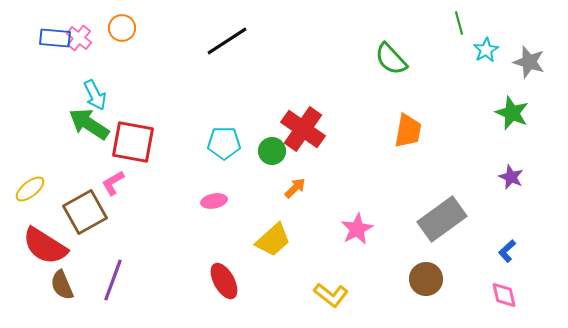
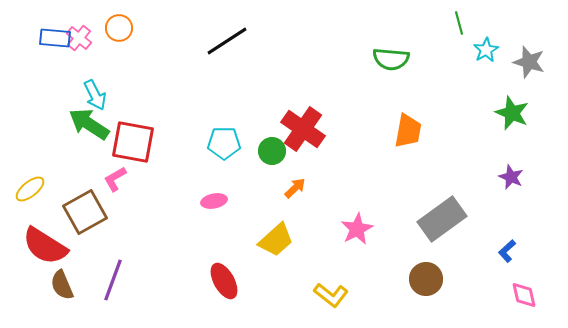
orange circle: moved 3 px left
green semicircle: rotated 42 degrees counterclockwise
pink L-shape: moved 2 px right, 4 px up
yellow trapezoid: moved 3 px right
pink diamond: moved 20 px right
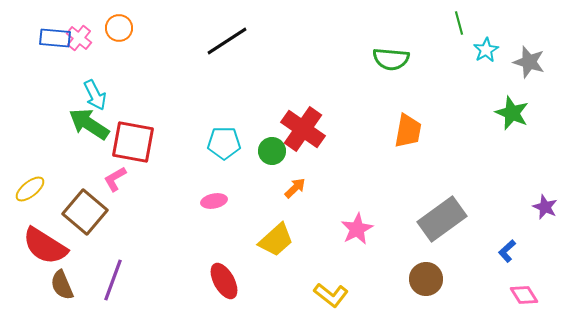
purple star: moved 34 px right, 30 px down
brown square: rotated 21 degrees counterclockwise
pink diamond: rotated 20 degrees counterclockwise
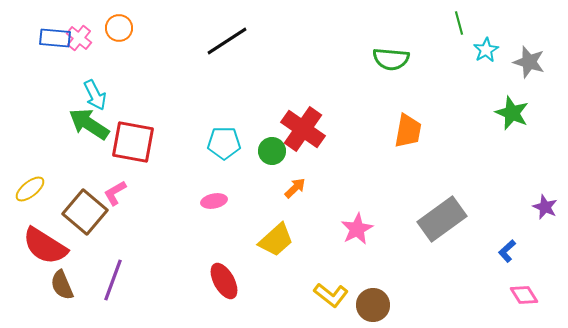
pink L-shape: moved 14 px down
brown circle: moved 53 px left, 26 px down
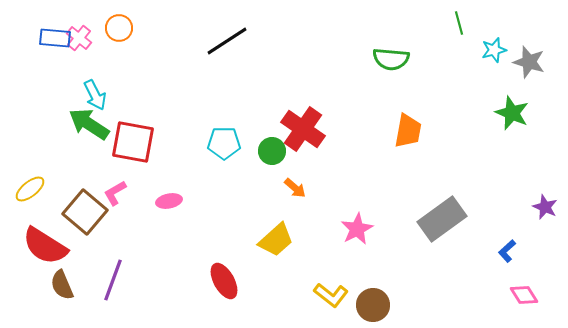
cyan star: moved 8 px right; rotated 15 degrees clockwise
orange arrow: rotated 85 degrees clockwise
pink ellipse: moved 45 px left
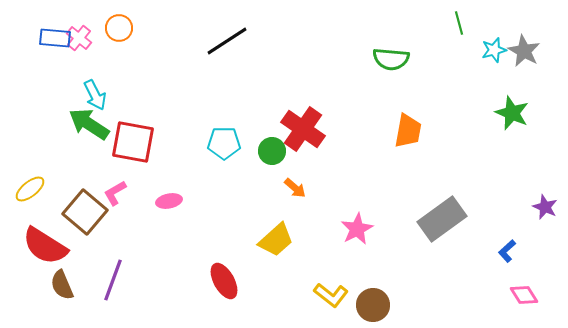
gray star: moved 5 px left, 11 px up; rotated 12 degrees clockwise
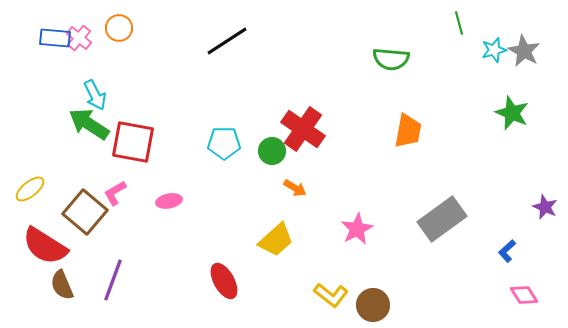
orange arrow: rotated 10 degrees counterclockwise
